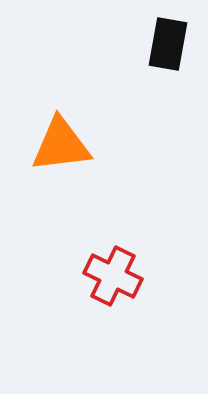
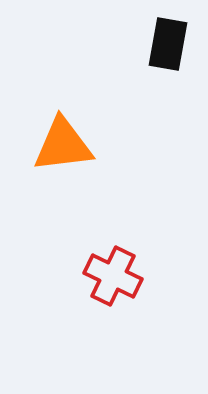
orange triangle: moved 2 px right
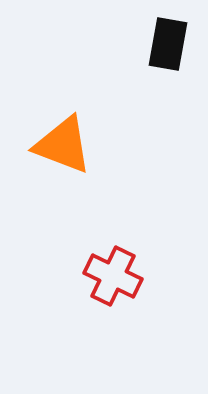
orange triangle: rotated 28 degrees clockwise
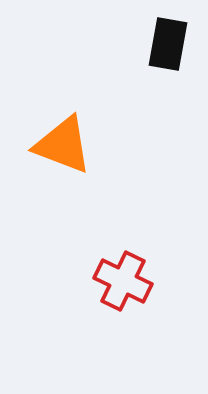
red cross: moved 10 px right, 5 px down
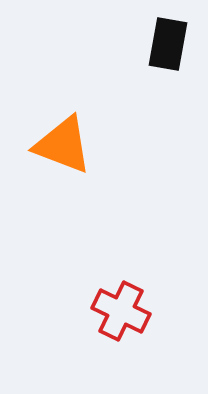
red cross: moved 2 px left, 30 px down
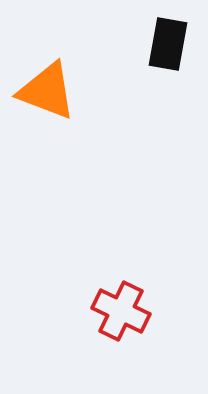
orange triangle: moved 16 px left, 54 px up
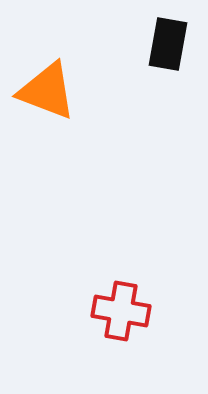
red cross: rotated 16 degrees counterclockwise
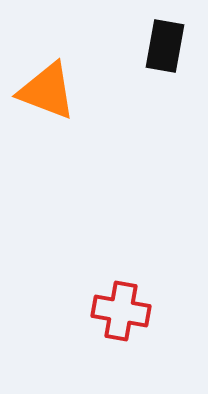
black rectangle: moved 3 px left, 2 px down
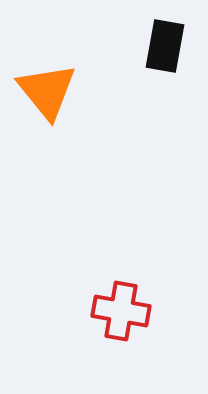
orange triangle: rotated 30 degrees clockwise
